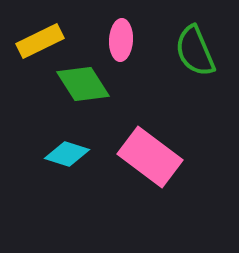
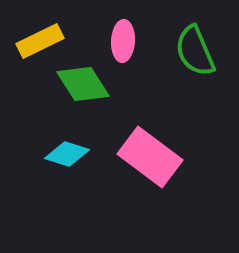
pink ellipse: moved 2 px right, 1 px down
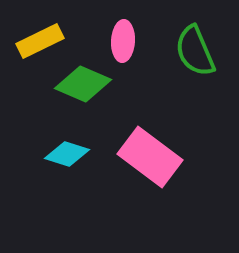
green diamond: rotated 34 degrees counterclockwise
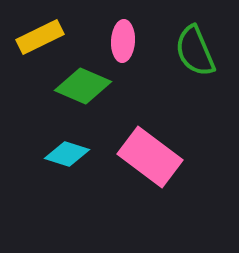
yellow rectangle: moved 4 px up
green diamond: moved 2 px down
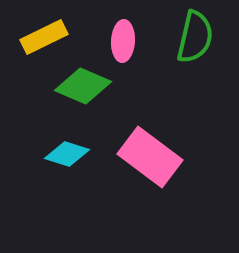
yellow rectangle: moved 4 px right
green semicircle: moved 14 px up; rotated 144 degrees counterclockwise
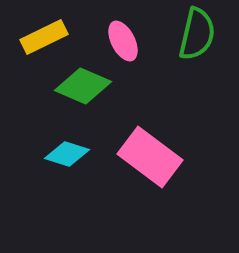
green semicircle: moved 2 px right, 3 px up
pink ellipse: rotated 30 degrees counterclockwise
